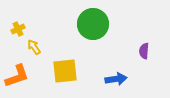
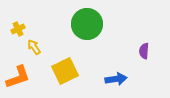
green circle: moved 6 px left
yellow square: rotated 20 degrees counterclockwise
orange L-shape: moved 1 px right, 1 px down
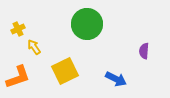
blue arrow: rotated 35 degrees clockwise
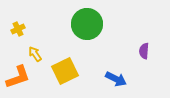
yellow arrow: moved 1 px right, 7 px down
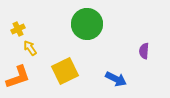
yellow arrow: moved 5 px left, 6 px up
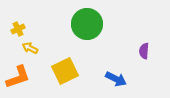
yellow arrow: rotated 28 degrees counterclockwise
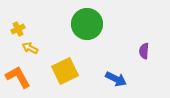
orange L-shape: rotated 100 degrees counterclockwise
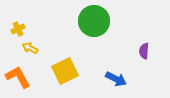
green circle: moved 7 px right, 3 px up
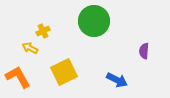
yellow cross: moved 25 px right, 2 px down
yellow square: moved 1 px left, 1 px down
blue arrow: moved 1 px right, 1 px down
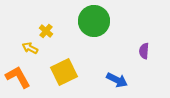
yellow cross: moved 3 px right; rotated 24 degrees counterclockwise
